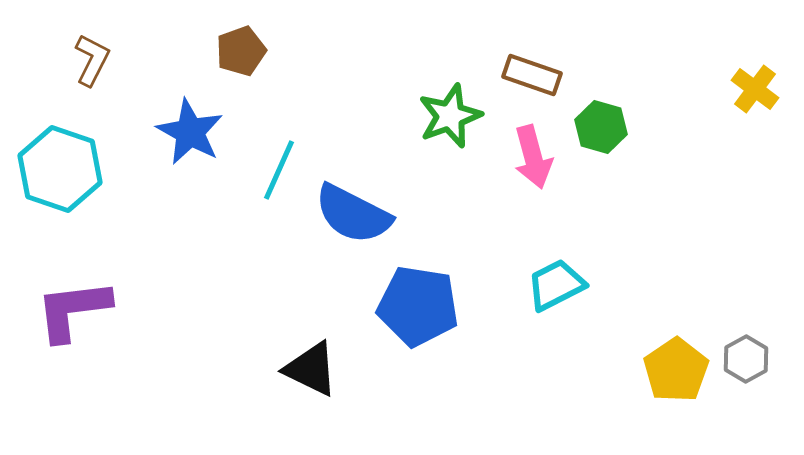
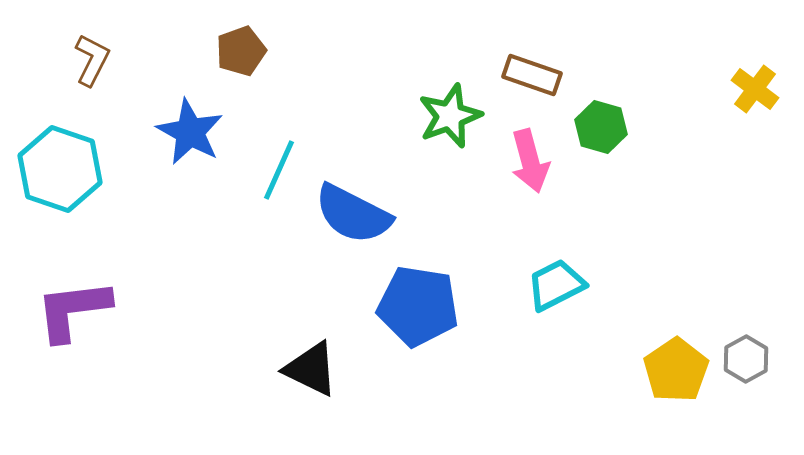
pink arrow: moved 3 px left, 4 px down
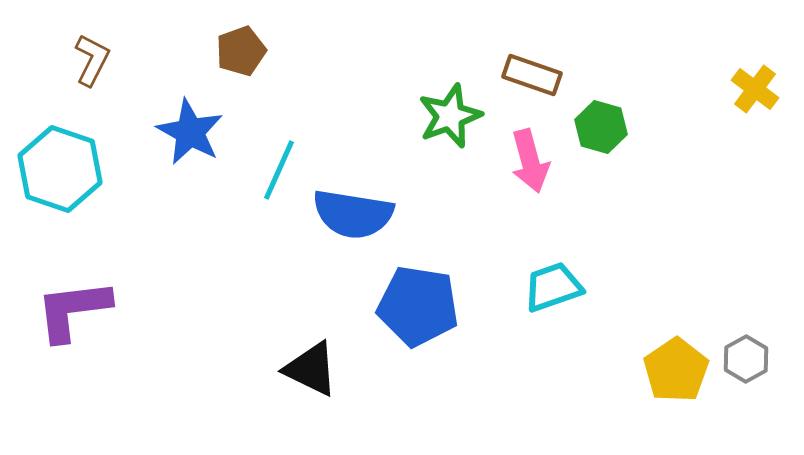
blue semicircle: rotated 18 degrees counterclockwise
cyan trapezoid: moved 3 px left, 2 px down; rotated 8 degrees clockwise
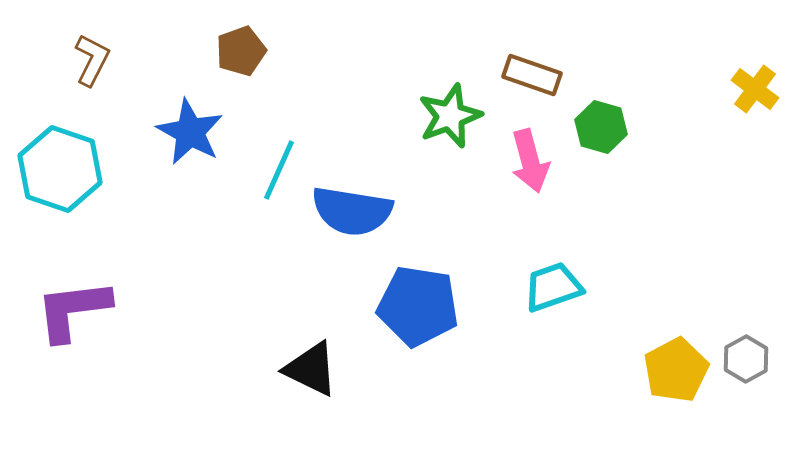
blue semicircle: moved 1 px left, 3 px up
yellow pentagon: rotated 6 degrees clockwise
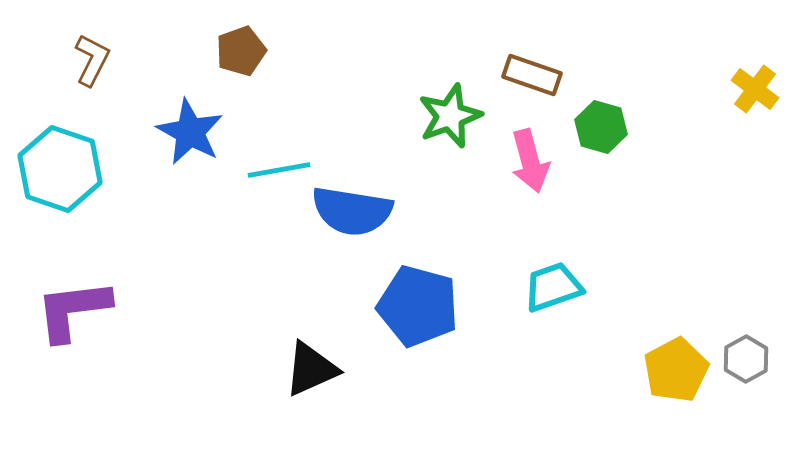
cyan line: rotated 56 degrees clockwise
blue pentagon: rotated 6 degrees clockwise
black triangle: rotated 50 degrees counterclockwise
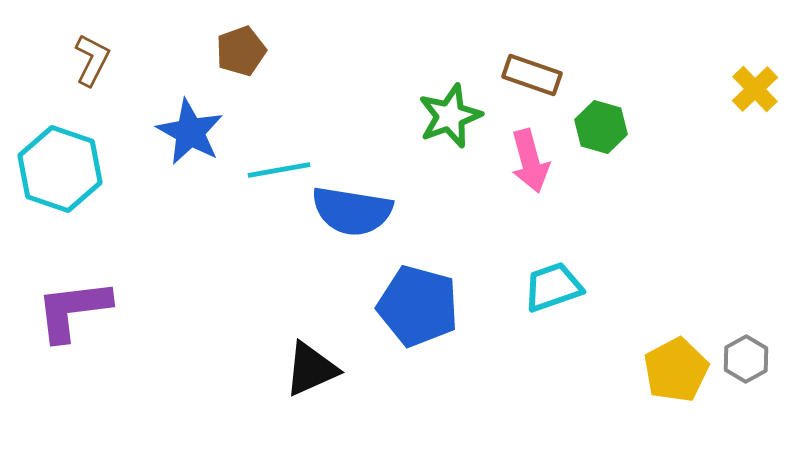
yellow cross: rotated 9 degrees clockwise
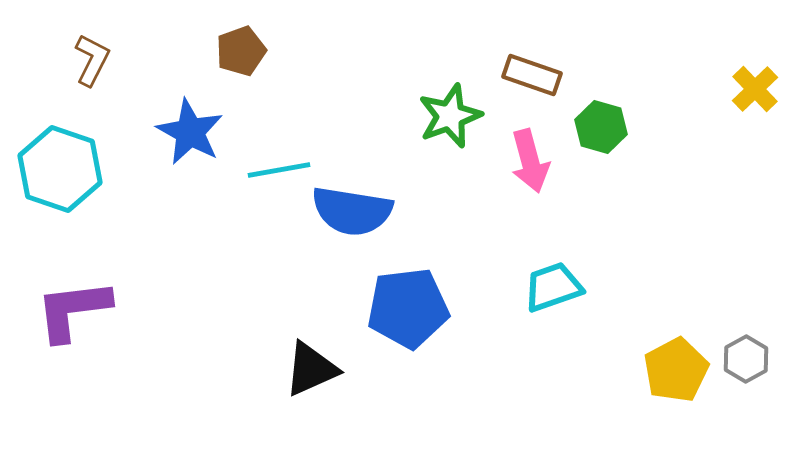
blue pentagon: moved 10 px left, 2 px down; rotated 22 degrees counterclockwise
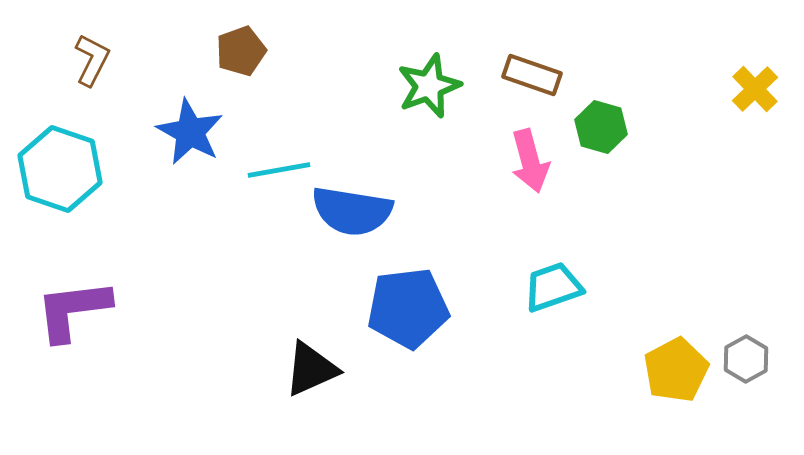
green star: moved 21 px left, 30 px up
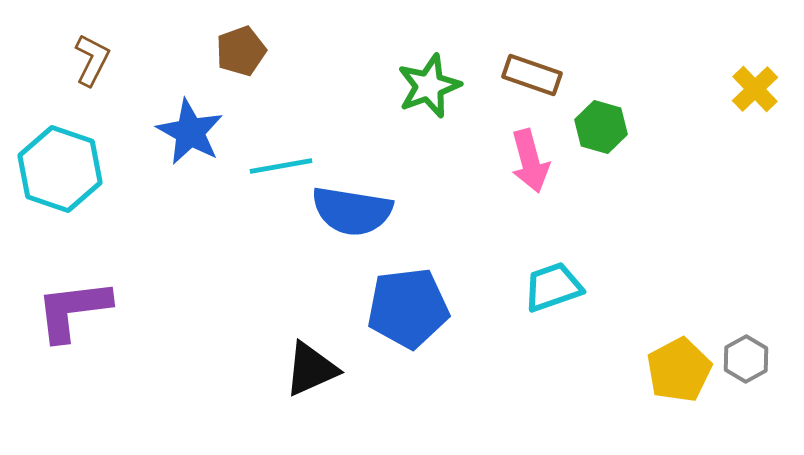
cyan line: moved 2 px right, 4 px up
yellow pentagon: moved 3 px right
